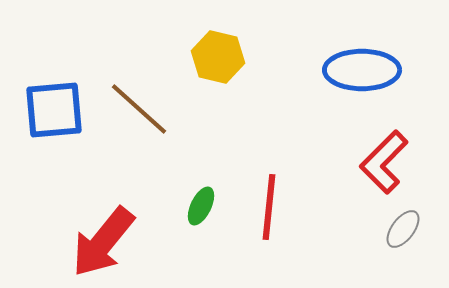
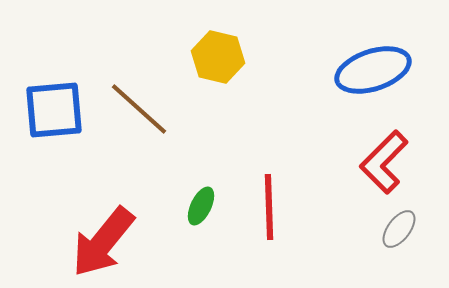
blue ellipse: moved 11 px right; rotated 18 degrees counterclockwise
red line: rotated 8 degrees counterclockwise
gray ellipse: moved 4 px left
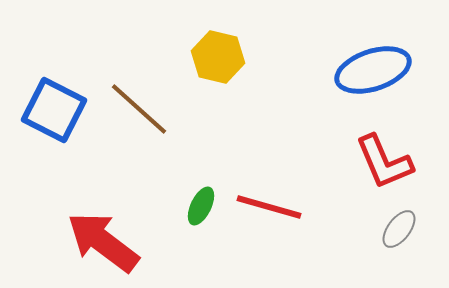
blue square: rotated 32 degrees clockwise
red L-shape: rotated 68 degrees counterclockwise
red line: rotated 72 degrees counterclockwise
red arrow: rotated 88 degrees clockwise
